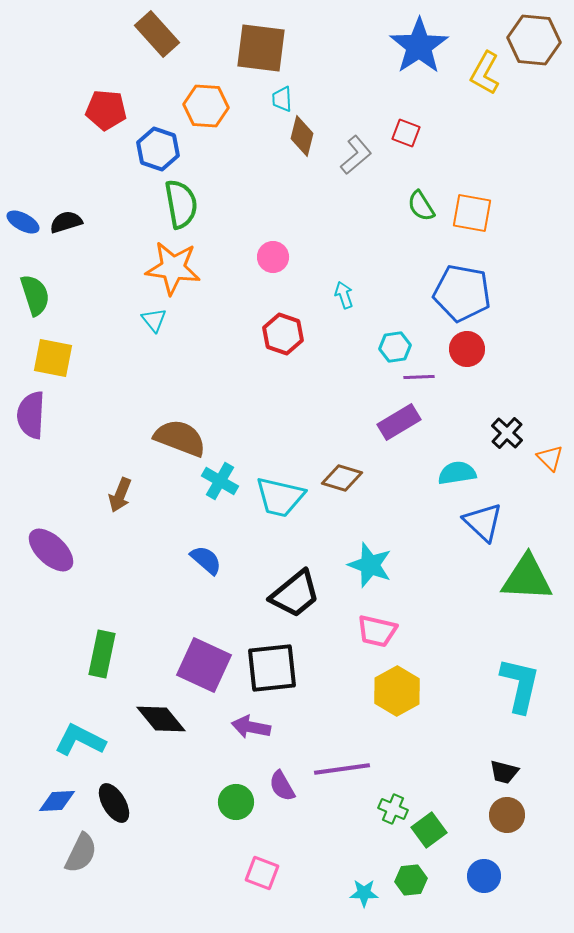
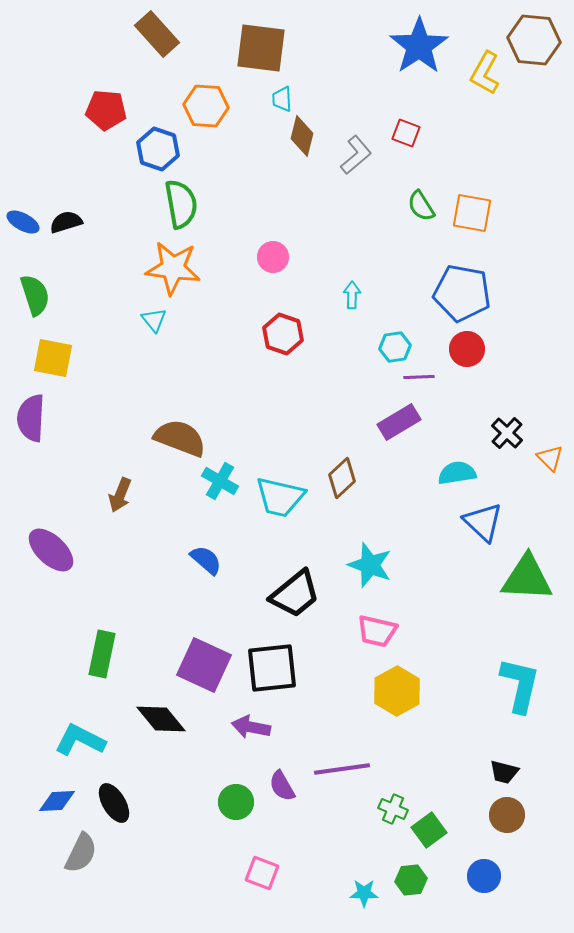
cyan arrow at (344, 295): moved 8 px right; rotated 20 degrees clockwise
purple semicircle at (31, 415): moved 3 px down
brown diamond at (342, 478): rotated 60 degrees counterclockwise
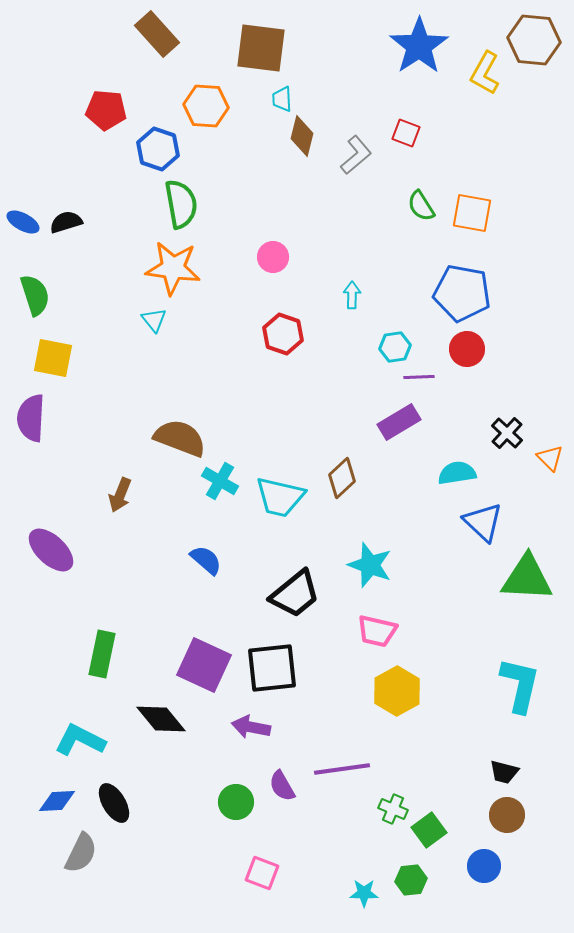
blue circle at (484, 876): moved 10 px up
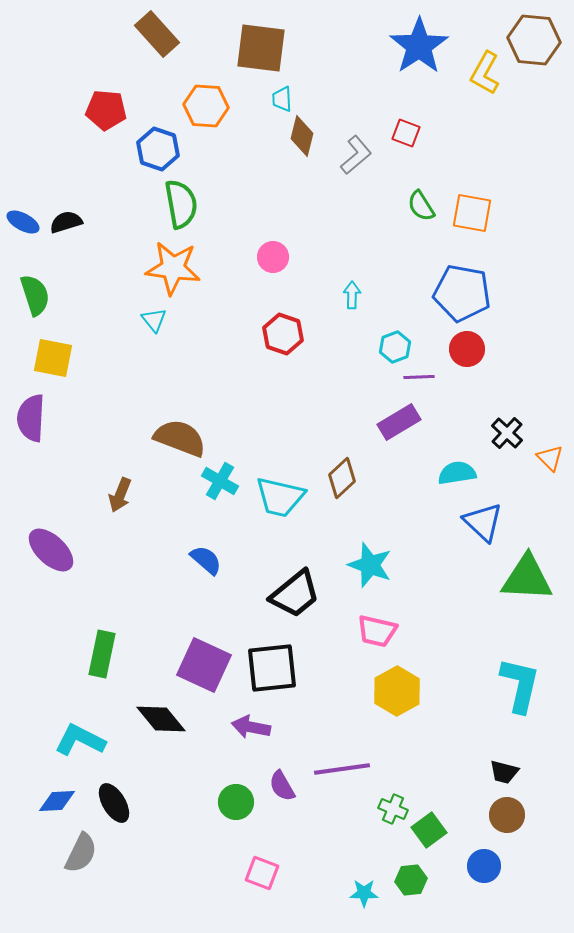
cyan hexagon at (395, 347): rotated 12 degrees counterclockwise
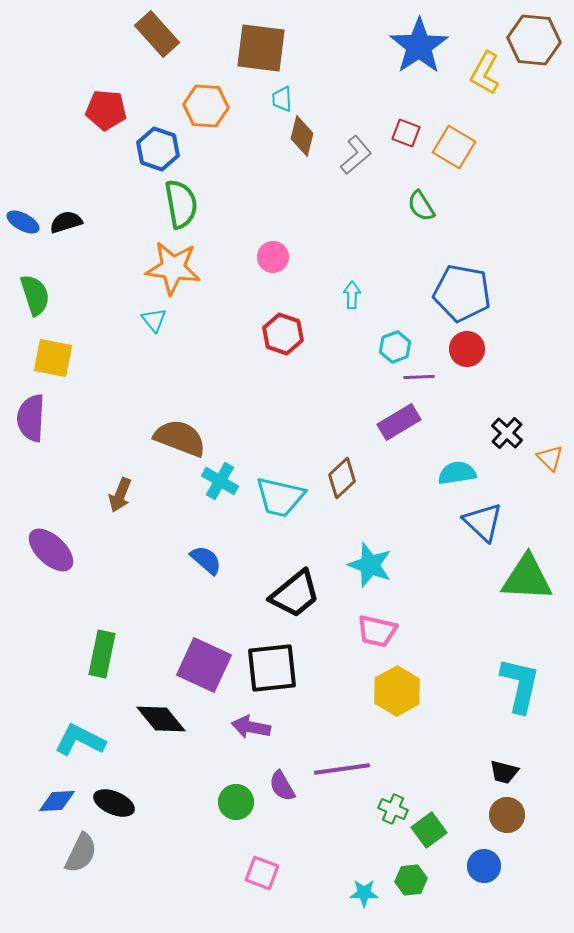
orange square at (472, 213): moved 18 px left, 66 px up; rotated 21 degrees clockwise
black ellipse at (114, 803): rotated 36 degrees counterclockwise
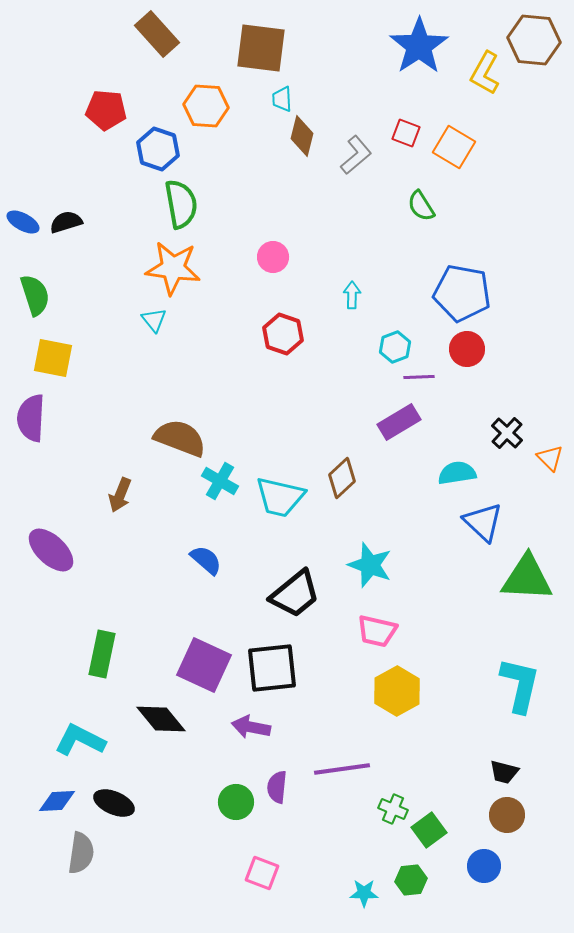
purple semicircle at (282, 786): moved 5 px left, 1 px down; rotated 36 degrees clockwise
gray semicircle at (81, 853): rotated 18 degrees counterclockwise
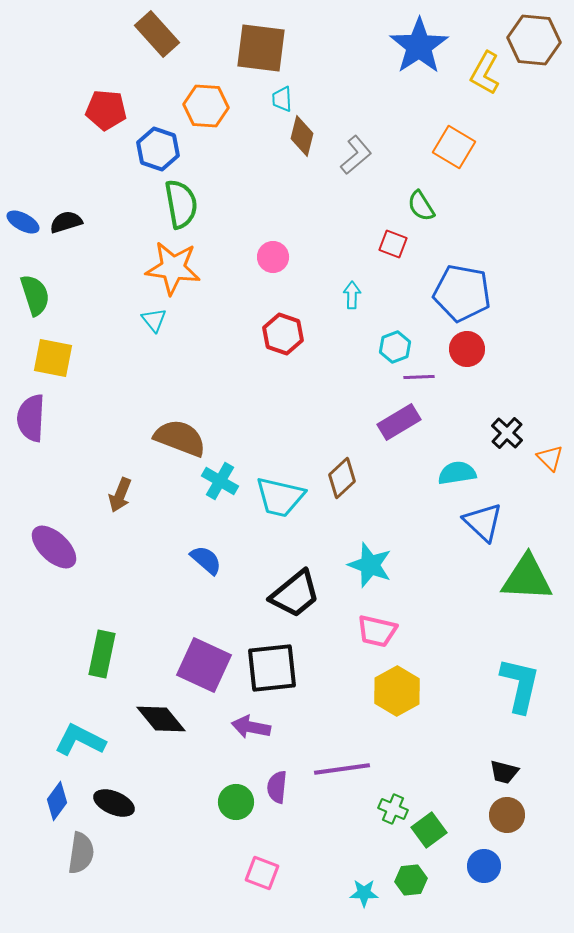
red square at (406, 133): moved 13 px left, 111 px down
purple ellipse at (51, 550): moved 3 px right, 3 px up
blue diamond at (57, 801): rotated 51 degrees counterclockwise
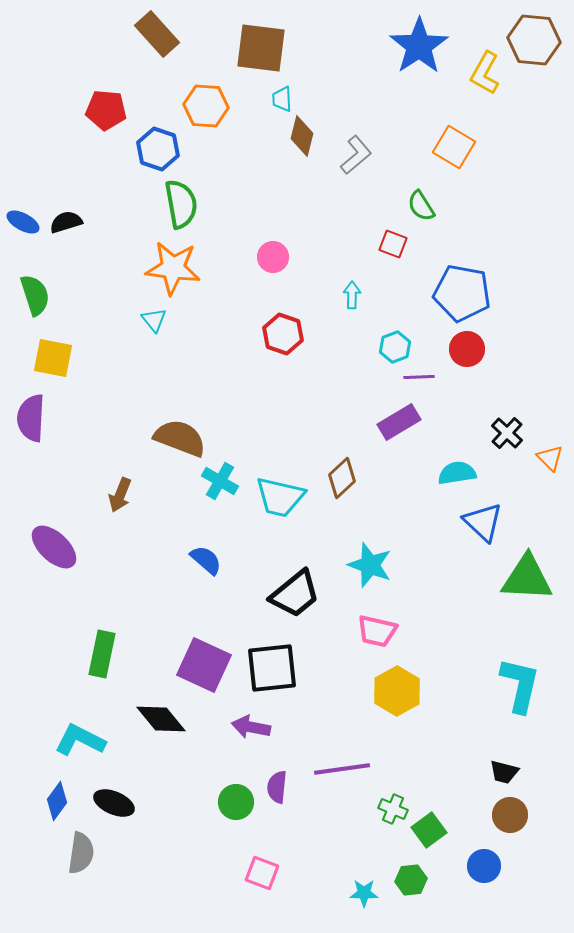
brown circle at (507, 815): moved 3 px right
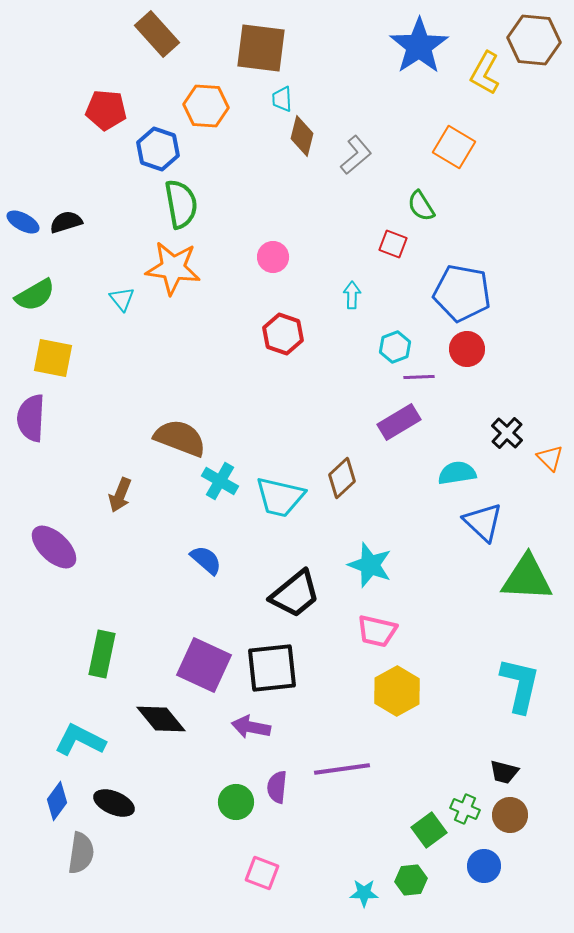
green semicircle at (35, 295): rotated 78 degrees clockwise
cyan triangle at (154, 320): moved 32 px left, 21 px up
green cross at (393, 809): moved 72 px right
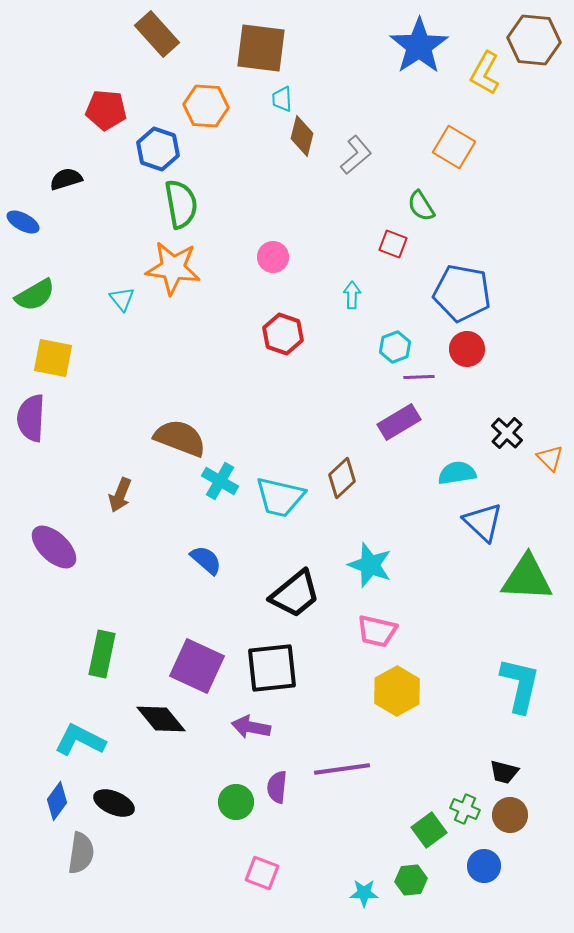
black semicircle at (66, 222): moved 43 px up
purple square at (204, 665): moved 7 px left, 1 px down
